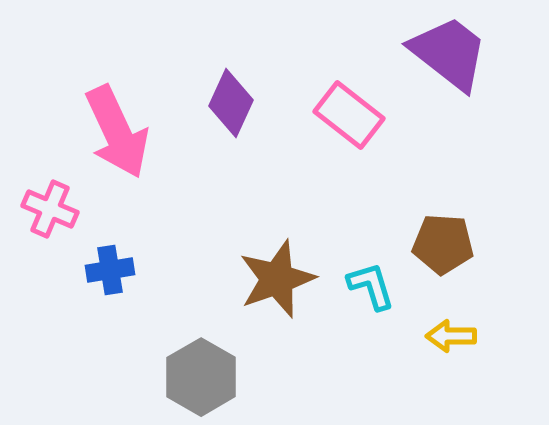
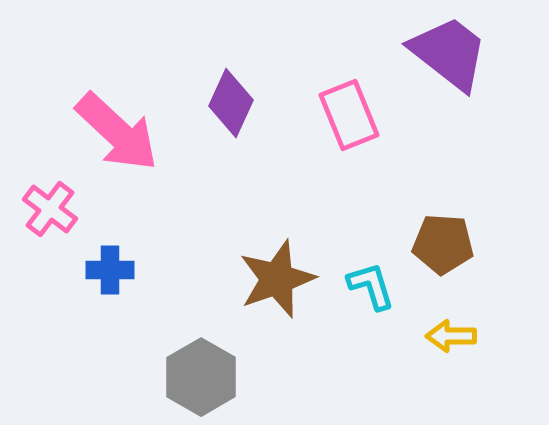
pink rectangle: rotated 30 degrees clockwise
pink arrow: rotated 22 degrees counterclockwise
pink cross: rotated 14 degrees clockwise
blue cross: rotated 9 degrees clockwise
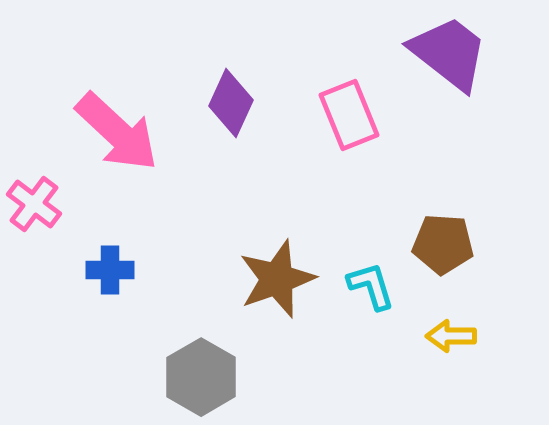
pink cross: moved 16 px left, 5 px up
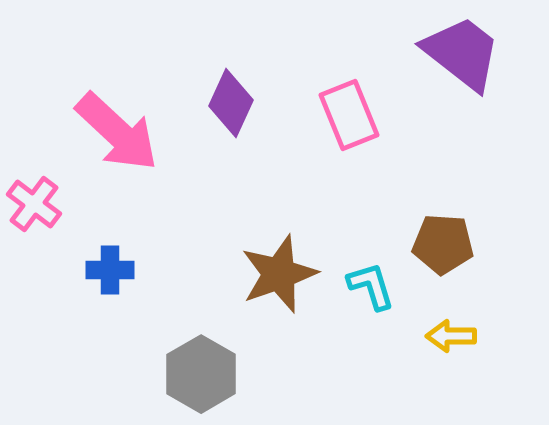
purple trapezoid: moved 13 px right
brown star: moved 2 px right, 5 px up
gray hexagon: moved 3 px up
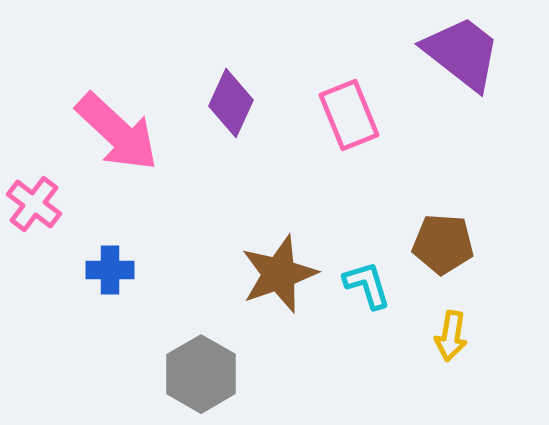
cyan L-shape: moved 4 px left, 1 px up
yellow arrow: rotated 81 degrees counterclockwise
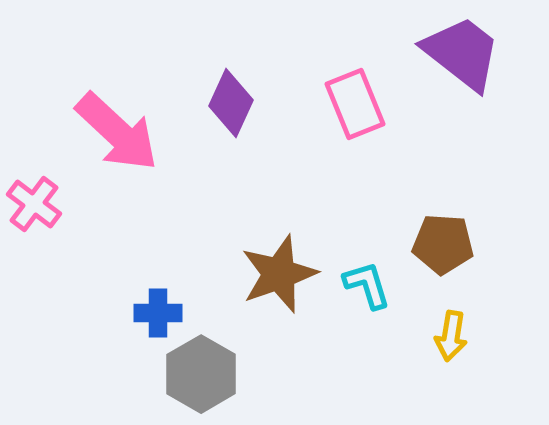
pink rectangle: moved 6 px right, 11 px up
blue cross: moved 48 px right, 43 px down
